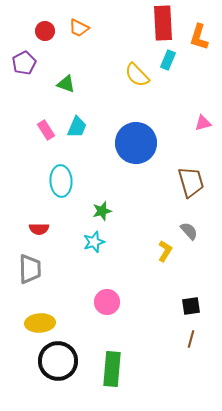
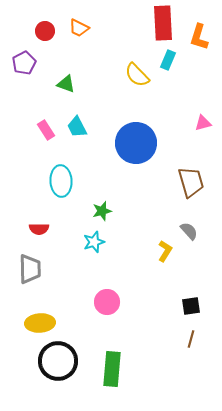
cyan trapezoid: rotated 130 degrees clockwise
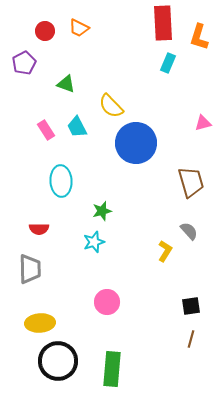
cyan rectangle: moved 3 px down
yellow semicircle: moved 26 px left, 31 px down
